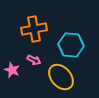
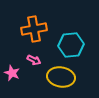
cyan hexagon: rotated 10 degrees counterclockwise
pink star: moved 3 px down
yellow ellipse: rotated 40 degrees counterclockwise
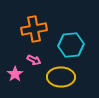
pink star: moved 3 px right, 1 px down; rotated 14 degrees clockwise
yellow ellipse: rotated 8 degrees counterclockwise
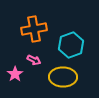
cyan hexagon: rotated 15 degrees counterclockwise
yellow ellipse: moved 2 px right
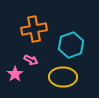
pink arrow: moved 3 px left
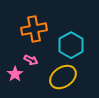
cyan hexagon: rotated 10 degrees counterclockwise
yellow ellipse: rotated 36 degrees counterclockwise
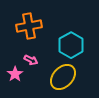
orange cross: moved 5 px left, 3 px up
yellow ellipse: rotated 12 degrees counterclockwise
